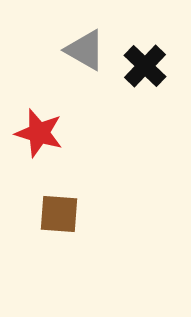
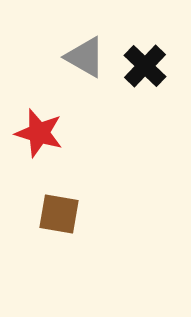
gray triangle: moved 7 px down
brown square: rotated 6 degrees clockwise
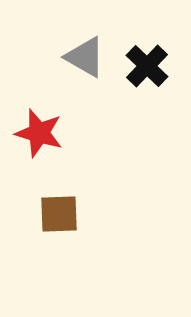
black cross: moved 2 px right
brown square: rotated 12 degrees counterclockwise
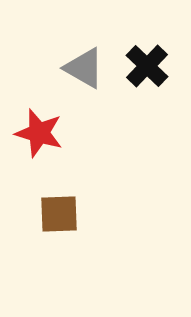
gray triangle: moved 1 px left, 11 px down
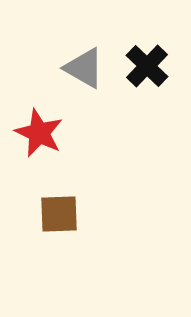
red star: rotated 9 degrees clockwise
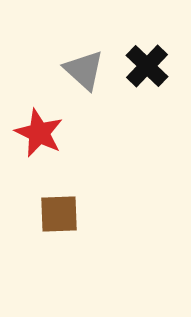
gray triangle: moved 2 px down; rotated 12 degrees clockwise
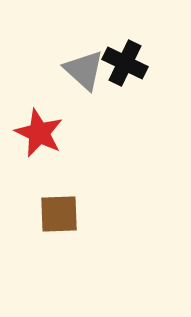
black cross: moved 22 px left, 3 px up; rotated 18 degrees counterclockwise
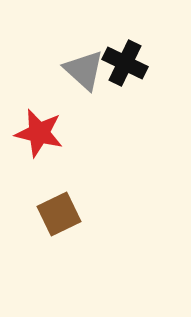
red star: rotated 12 degrees counterclockwise
brown square: rotated 24 degrees counterclockwise
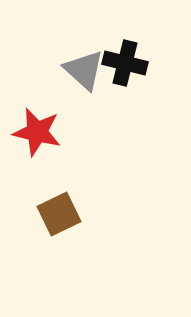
black cross: rotated 12 degrees counterclockwise
red star: moved 2 px left, 1 px up
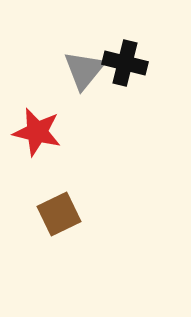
gray triangle: rotated 27 degrees clockwise
